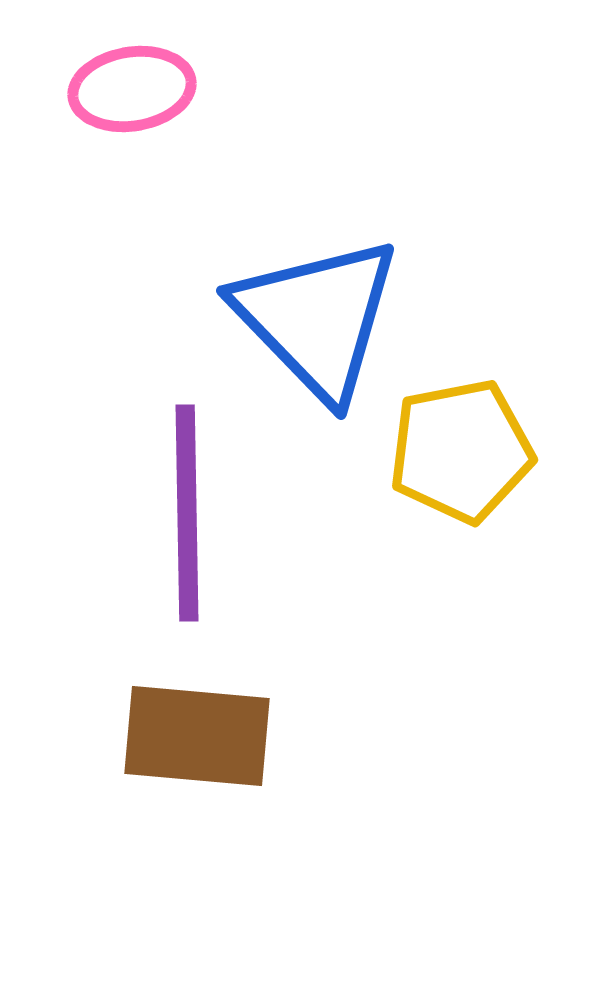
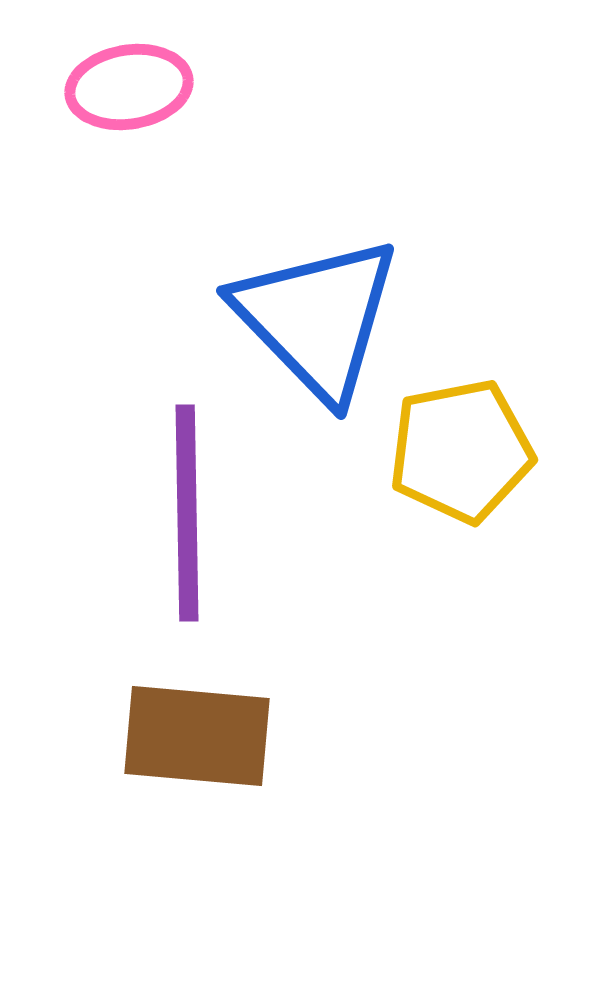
pink ellipse: moved 3 px left, 2 px up
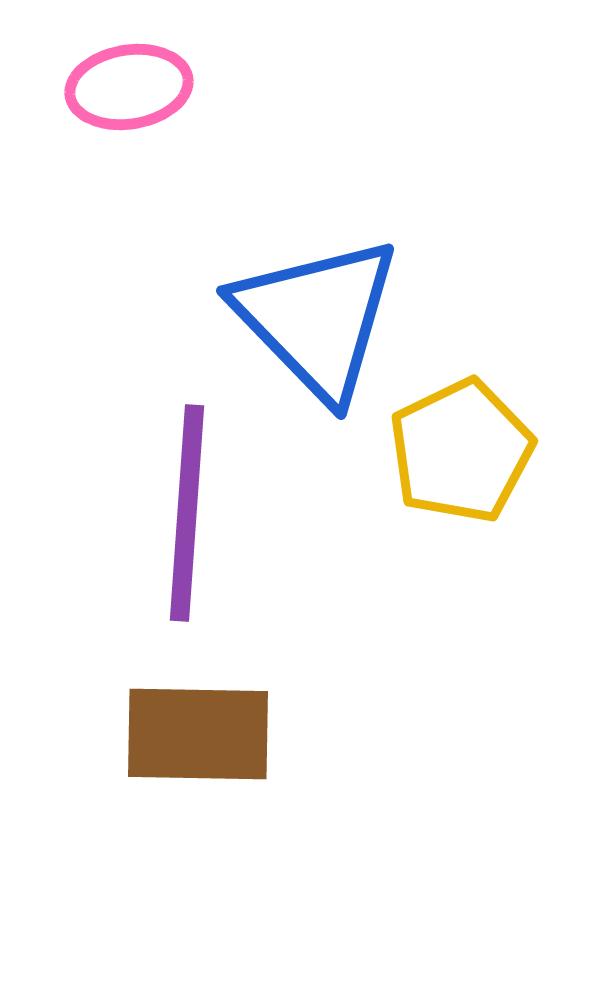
yellow pentagon: rotated 15 degrees counterclockwise
purple line: rotated 5 degrees clockwise
brown rectangle: moved 1 px right, 2 px up; rotated 4 degrees counterclockwise
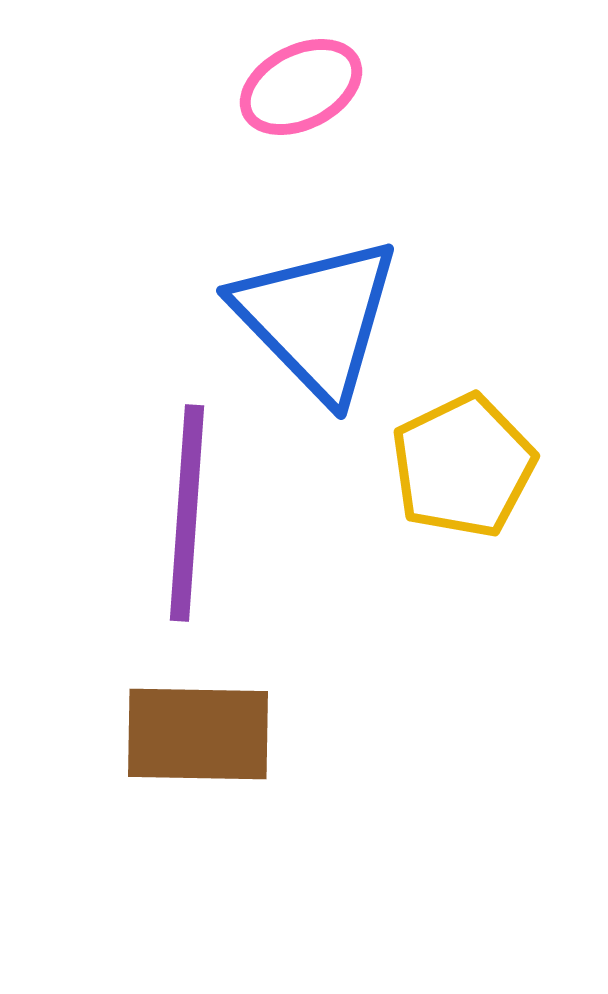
pink ellipse: moved 172 px right; rotated 18 degrees counterclockwise
yellow pentagon: moved 2 px right, 15 px down
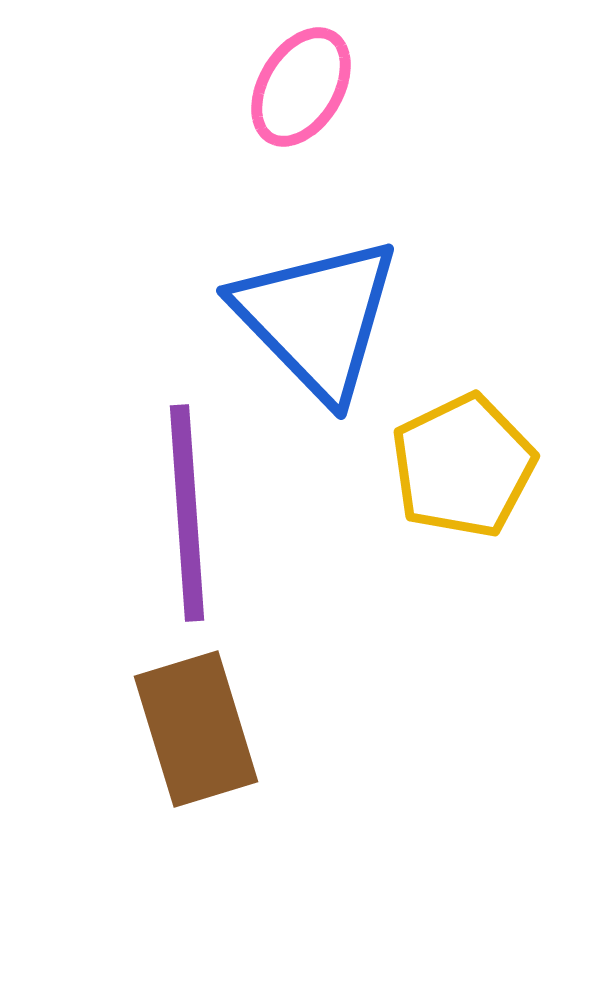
pink ellipse: rotated 32 degrees counterclockwise
purple line: rotated 8 degrees counterclockwise
brown rectangle: moved 2 px left, 5 px up; rotated 72 degrees clockwise
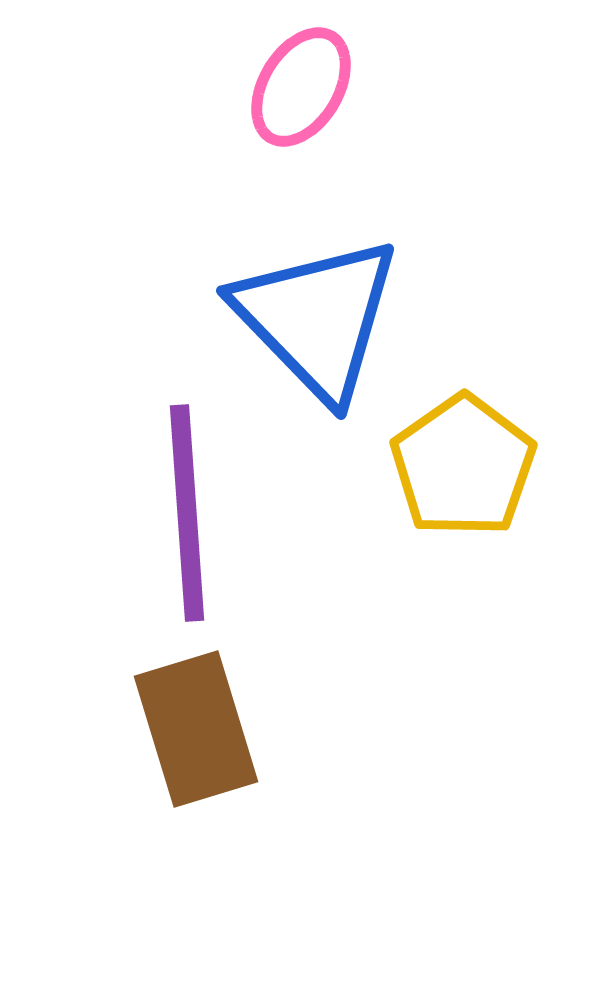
yellow pentagon: rotated 9 degrees counterclockwise
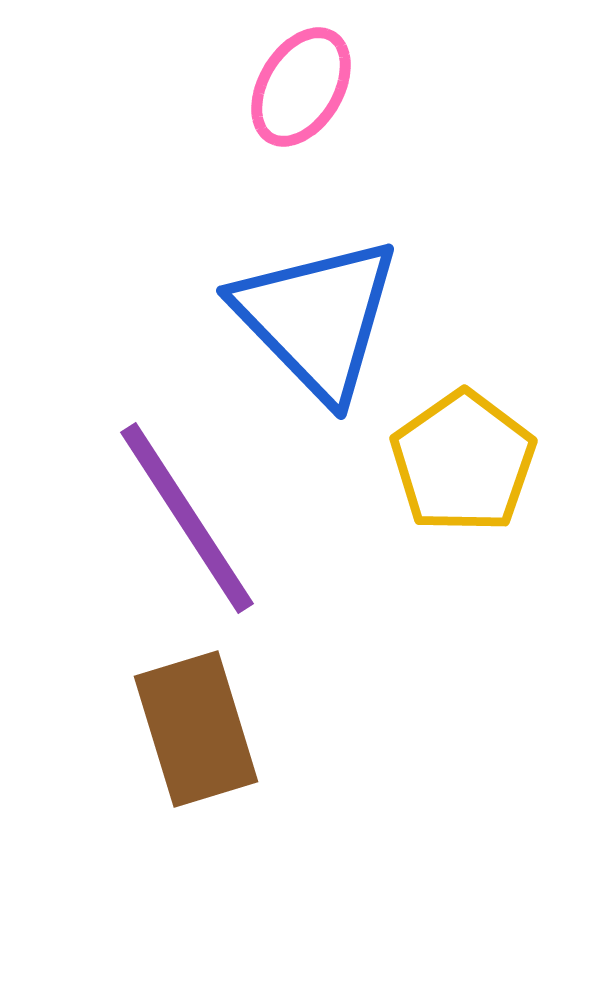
yellow pentagon: moved 4 px up
purple line: moved 5 px down; rotated 29 degrees counterclockwise
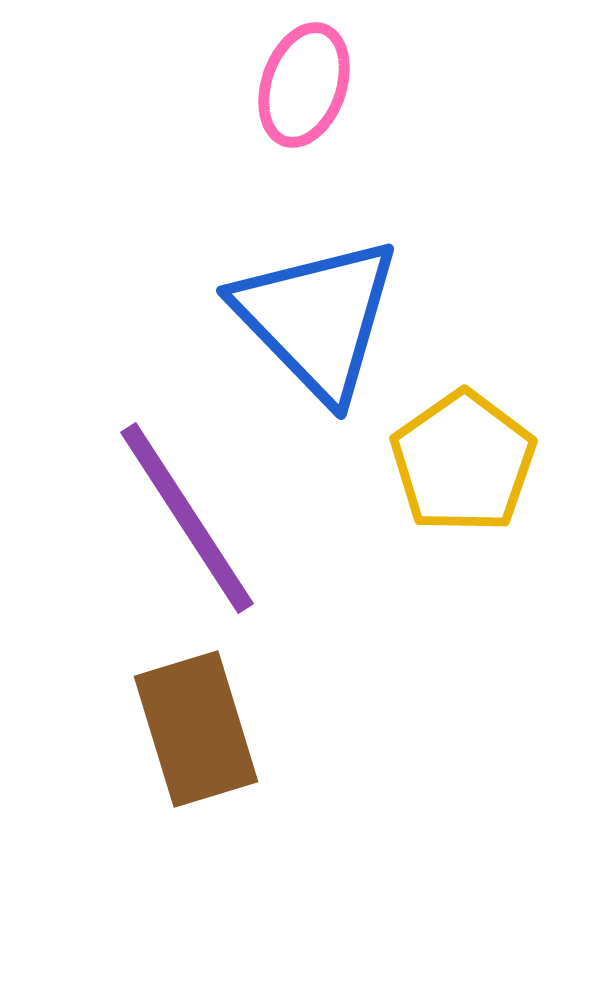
pink ellipse: moved 3 px right, 2 px up; rotated 12 degrees counterclockwise
